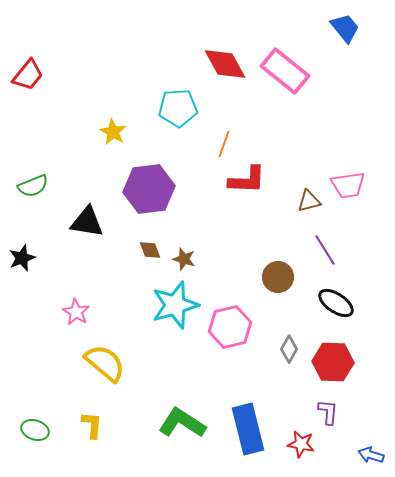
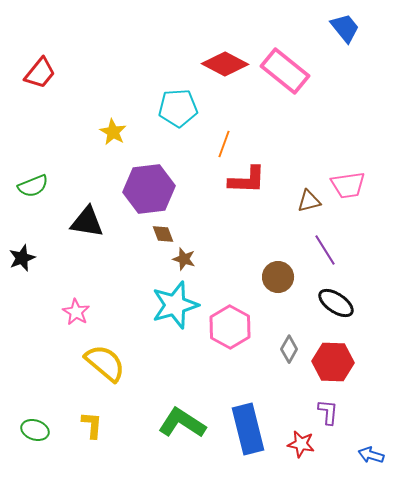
red diamond: rotated 33 degrees counterclockwise
red trapezoid: moved 12 px right, 2 px up
brown diamond: moved 13 px right, 16 px up
pink hexagon: rotated 18 degrees counterclockwise
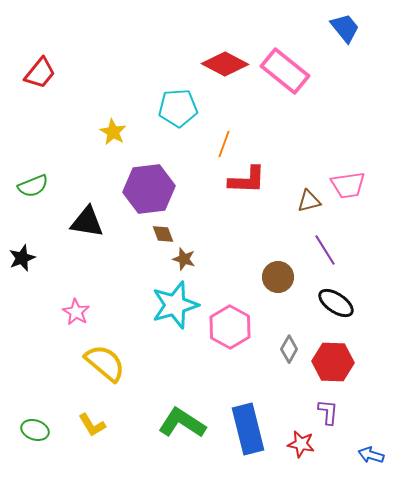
yellow L-shape: rotated 144 degrees clockwise
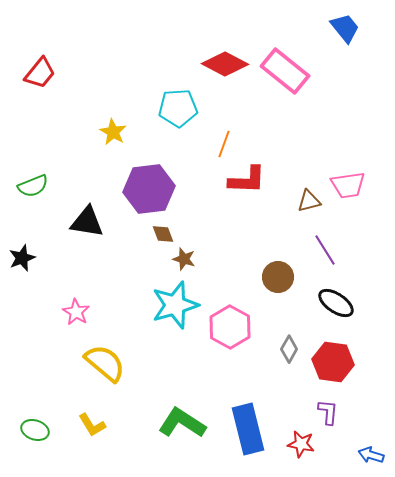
red hexagon: rotated 6 degrees clockwise
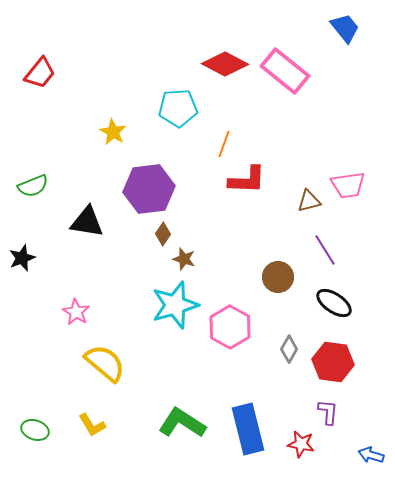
brown diamond: rotated 55 degrees clockwise
black ellipse: moved 2 px left
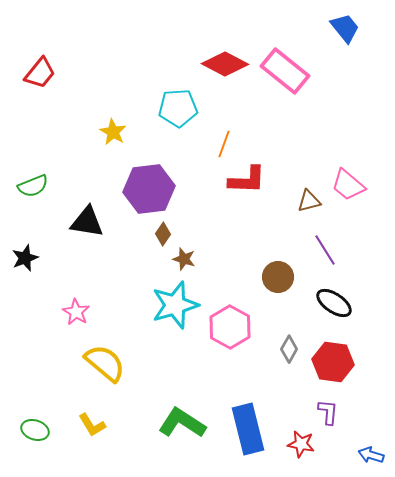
pink trapezoid: rotated 48 degrees clockwise
black star: moved 3 px right
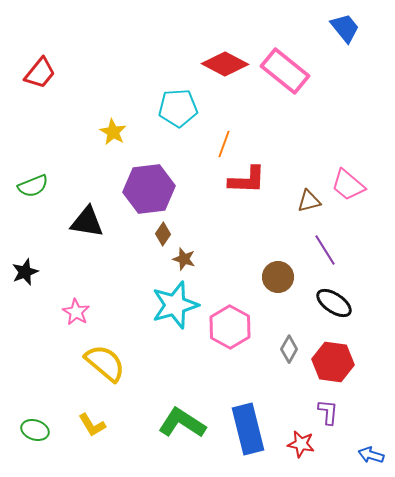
black star: moved 14 px down
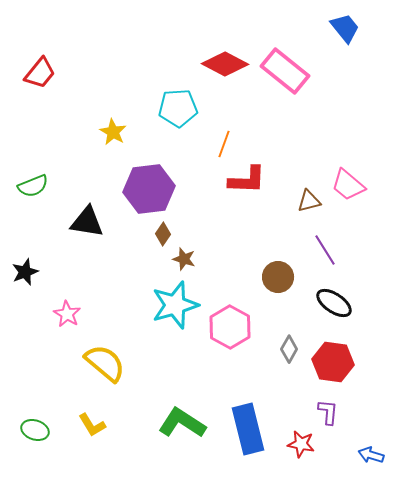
pink star: moved 9 px left, 2 px down
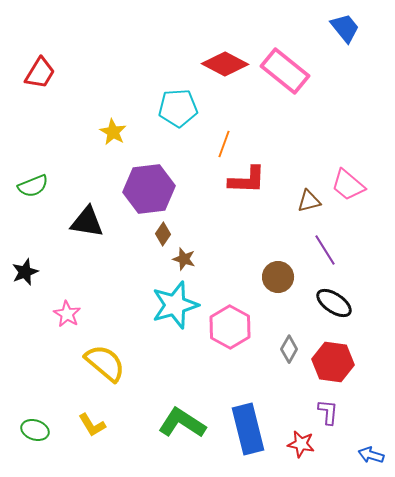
red trapezoid: rotated 8 degrees counterclockwise
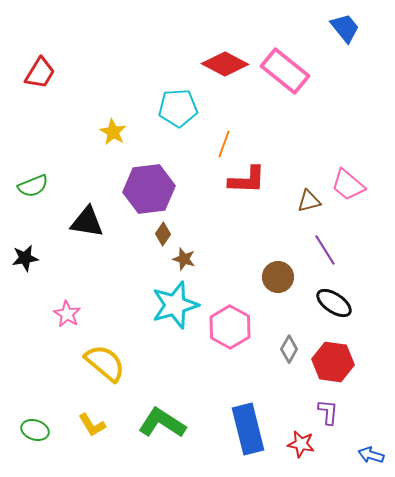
black star: moved 14 px up; rotated 12 degrees clockwise
green L-shape: moved 20 px left
